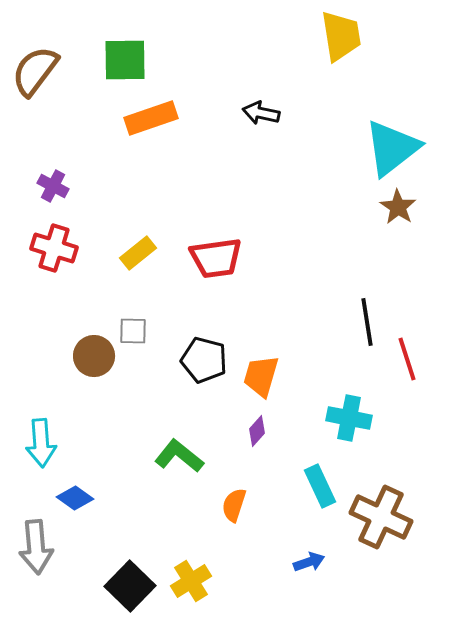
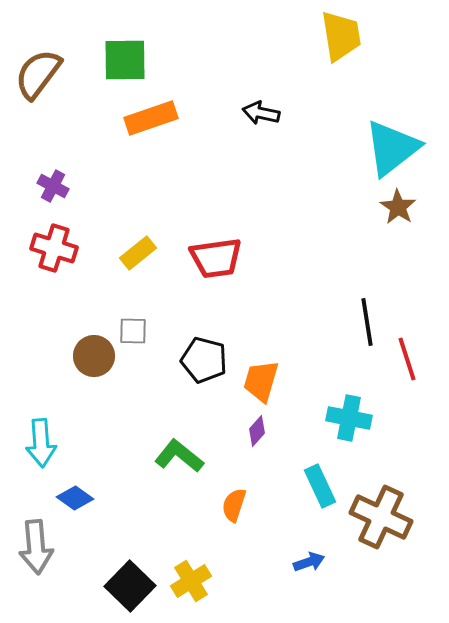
brown semicircle: moved 3 px right, 3 px down
orange trapezoid: moved 5 px down
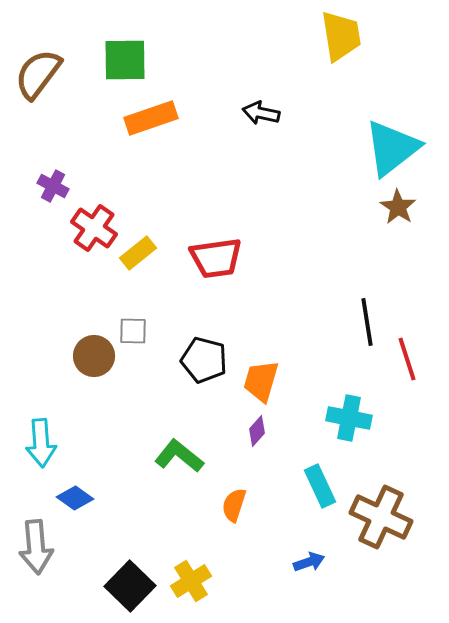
red cross: moved 40 px right, 20 px up; rotated 18 degrees clockwise
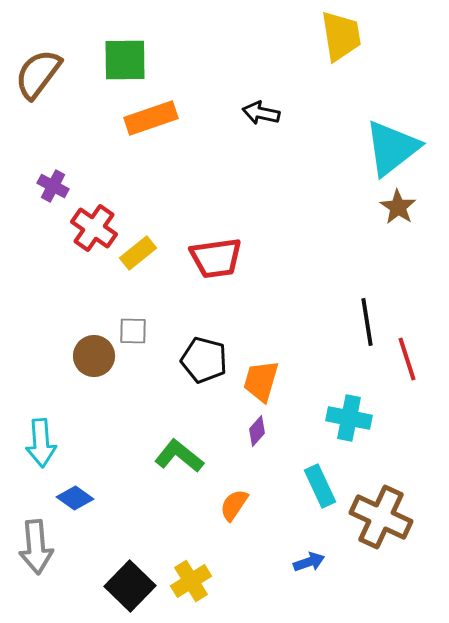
orange semicircle: rotated 16 degrees clockwise
